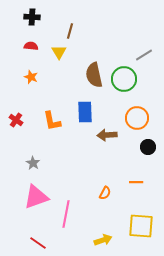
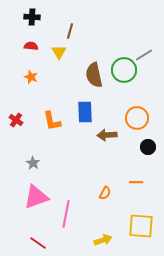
green circle: moved 9 px up
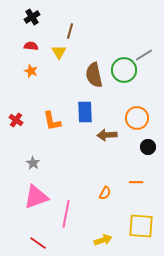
black cross: rotated 35 degrees counterclockwise
orange star: moved 6 px up
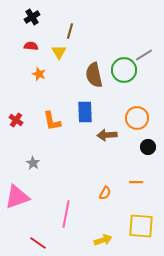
orange star: moved 8 px right, 3 px down
pink triangle: moved 19 px left
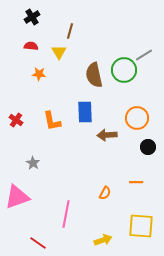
orange star: rotated 16 degrees counterclockwise
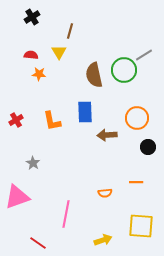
red semicircle: moved 9 px down
red cross: rotated 24 degrees clockwise
orange semicircle: rotated 56 degrees clockwise
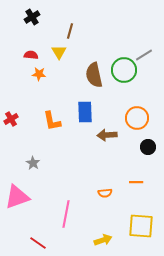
red cross: moved 5 px left, 1 px up
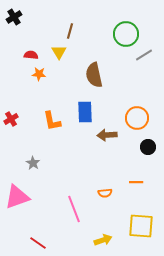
black cross: moved 18 px left
green circle: moved 2 px right, 36 px up
pink line: moved 8 px right, 5 px up; rotated 32 degrees counterclockwise
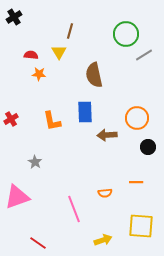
gray star: moved 2 px right, 1 px up
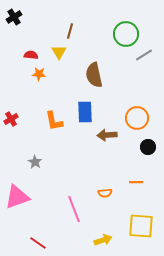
orange L-shape: moved 2 px right
